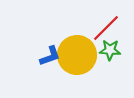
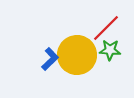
blue L-shape: moved 3 px down; rotated 25 degrees counterclockwise
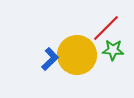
green star: moved 3 px right
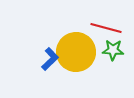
red line: rotated 60 degrees clockwise
yellow circle: moved 1 px left, 3 px up
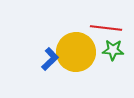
red line: rotated 8 degrees counterclockwise
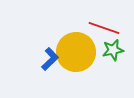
red line: moved 2 px left; rotated 12 degrees clockwise
green star: rotated 15 degrees counterclockwise
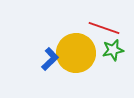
yellow circle: moved 1 px down
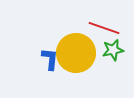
blue L-shape: rotated 40 degrees counterclockwise
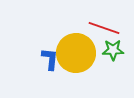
green star: rotated 10 degrees clockwise
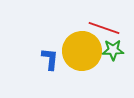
yellow circle: moved 6 px right, 2 px up
